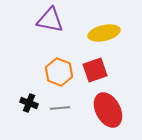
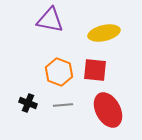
red square: rotated 25 degrees clockwise
black cross: moved 1 px left
gray line: moved 3 px right, 3 px up
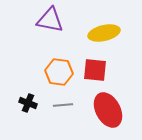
orange hexagon: rotated 12 degrees counterclockwise
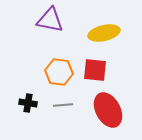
black cross: rotated 12 degrees counterclockwise
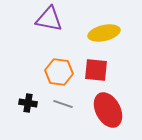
purple triangle: moved 1 px left, 1 px up
red square: moved 1 px right
gray line: moved 1 px up; rotated 24 degrees clockwise
